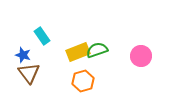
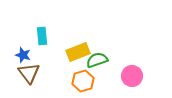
cyan rectangle: rotated 30 degrees clockwise
green semicircle: moved 10 px down
pink circle: moved 9 px left, 20 px down
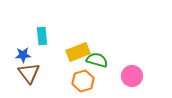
blue star: rotated 21 degrees counterclockwise
green semicircle: rotated 35 degrees clockwise
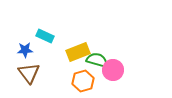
cyan rectangle: moved 3 px right; rotated 60 degrees counterclockwise
blue star: moved 2 px right, 5 px up
pink circle: moved 19 px left, 6 px up
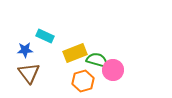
yellow rectangle: moved 3 px left, 1 px down
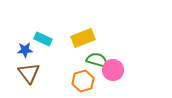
cyan rectangle: moved 2 px left, 3 px down
yellow rectangle: moved 8 px right, 15 px up
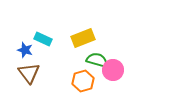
blue star: rotated 21 degrees clockwise
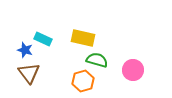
yellow rectangle: rotated 35 degrees clockwise
pink circle: moved 20 px right
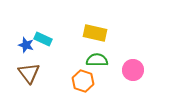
yellow rectangle: moved 12 px right, 5 px up
blue star: moved 1 px right, 5 px up
green semicircle: rotated 15 degrees counterclockwise
orange hexagon: rotated 25 degrees counterclockwise
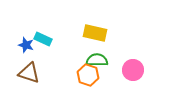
brown triangle: rotated 35 degrees counterclockwise
orange hexagon: moved 5 px right, 6 px up
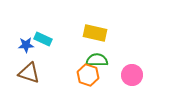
blue star: rotated 21 degrees counterclockwise
pink circle: moved 1 px left, 5 px down
